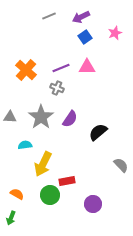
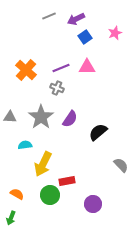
purple arrow: moved 5 px left, 2 px down
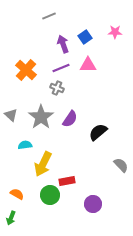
purple arrow: moved 13 px left, 25 px down; rotated 96 degrees clockwise
pink star: moved 1 px up; rotated 24 degrees clockwise
pink triangle: moved 1 px right, 2 px up
gray triangle: moved 1 px right, 2 px up; rotated 40 degrees clockwise
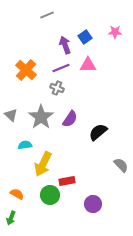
gray line: moved 2 px left, 1 px up
purple arrow: moved 2 px right, 1 px down
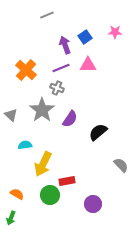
gray star: moved 1 px right, 7 px up
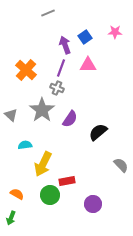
gray line: moved 1 px right, 2 px up
purple line: rotated 48 degrees counterclockwise
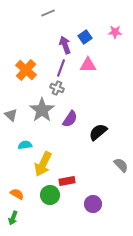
green arrow: moved 2 px right
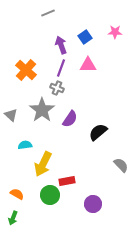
purple arrow: moved 4 px left
